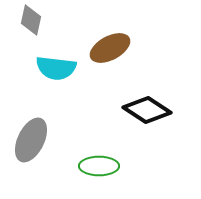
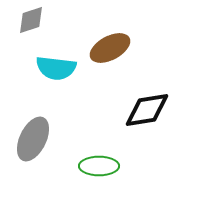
gray diamond: rotated 60 degrees clockwise
black diamond: rotated 42 degrees counterclockwise
gray ellipse: moved 2 px right, 1 px up
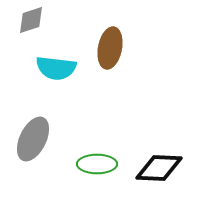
brown ellipse: rotated 51 degrees counterclockwise
black diamond: moved 12 px right, 58 px down; rotated 12 degrees clockwise
green ellipse: moved 2 px left, 2 px up
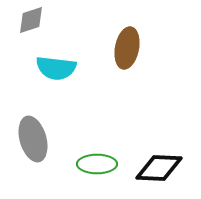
brown ellipse: moved 17 px right
gray ellipse: rotated 42 degrees counterclockwise
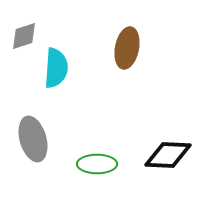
gray diamond: moved 7 px left, 16 px down
cyan semicircle: rotated 93 degrees counterclockwise
black diamond: moved 9 px right, 13 px up
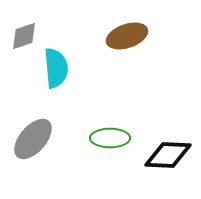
brown ellipse: moved 12 px up; rotated 60 degrees clockwise
cyan semicircle: rotated 9 degrees counterclockwise
gray ellipse: rotated 57 degrees clockwise
green ellipse: moved 13 px right, 26 px up
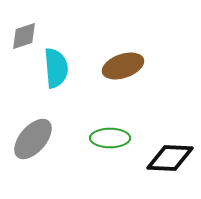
brown ellipse: moved 4 px left, 30 px down
black diamond: moved 2 px right, 3 px down
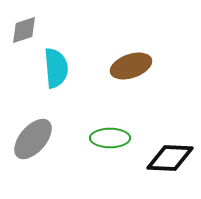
gray diamond: moved 6 px up
brown ellipse: moved 8 px right
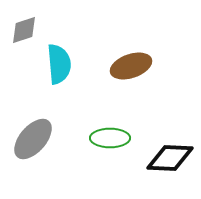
cyan semicircle: moved 3 px right, 4 px up
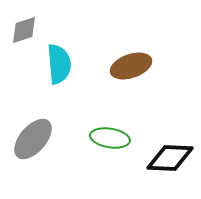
green ellipse: rotated 9 degrees clockwise
